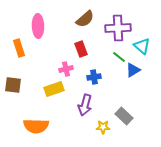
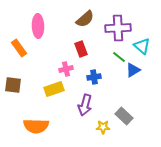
orange rectangle: rotated 18 degrees counterclockwise
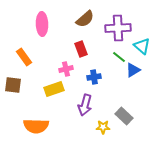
pink ellipse: moved 4 px right, 2 px up
orange rectangle: moved 5 px right, 9 px down
